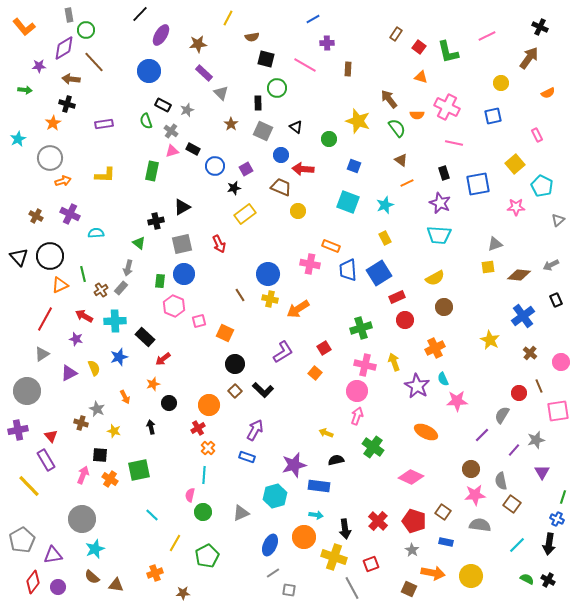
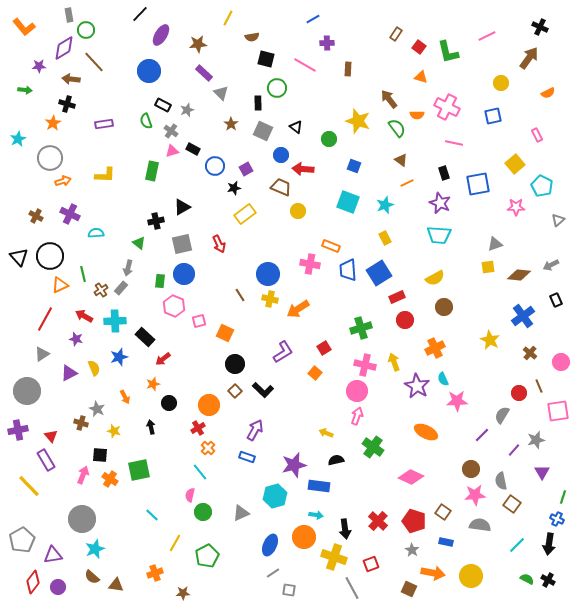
cyan line at (204, 475): moved 4 px left, 3 px up; rotated 42 degrees counterclockwise
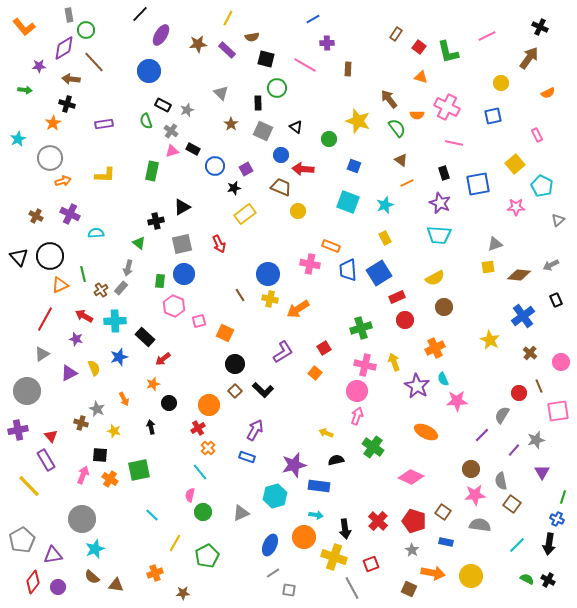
purple rectangle at (204, 73): moved 23 px right, 23 px up
orange arrow at (125, 397): moved 1 px left, 2 px down
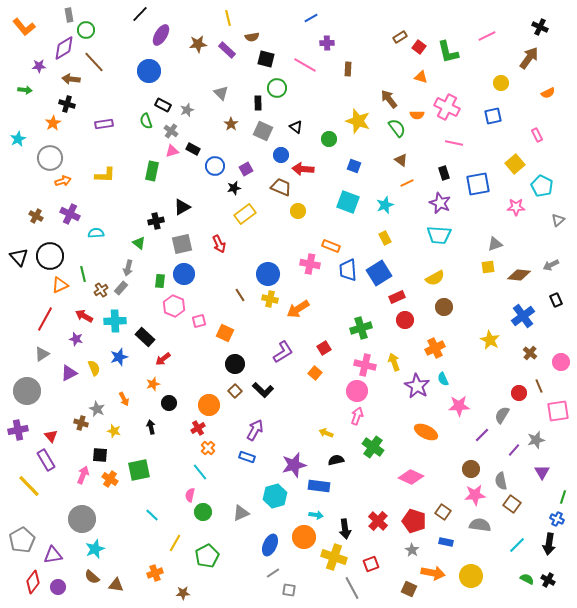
yellow line at (228, 18): rotated 42 degrees counterclockwise
blue line at (313, 19): moved 2 px left, 1 px up
brown rectangle at (396, 34): moved 4 px right, 3 px down; rotated 24 degrees clockwise
pink star at (457, 401): moved 2 px right, 5 px down
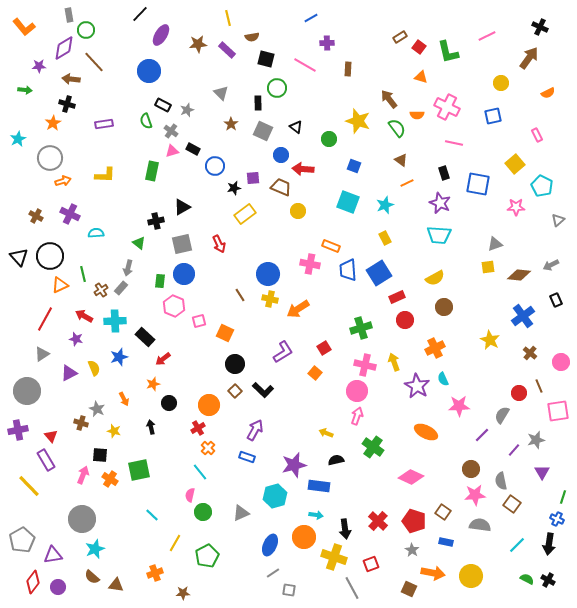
purple square at (246, 169): moved 7 px right, 9 px down; rotated 24 degrees clockwise
blue square at (478, 184): rotated 20 degrees clockwise
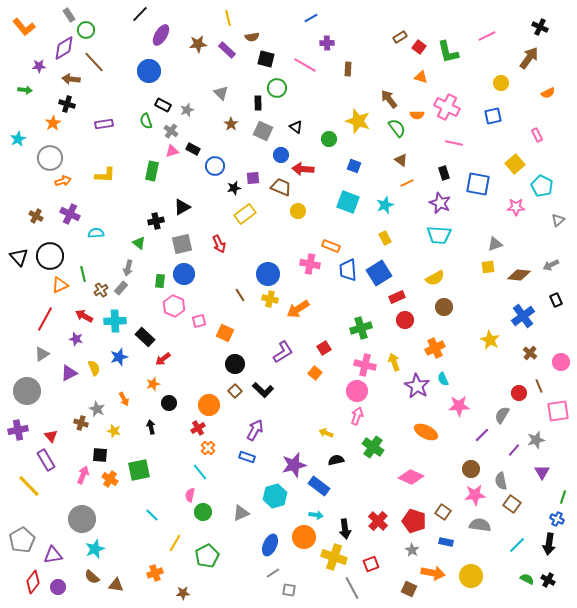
gray rectangle at (69, 15): rotated 24 degrees counterclockwise
blue rectangle at (319, 486): rotated 30 degrees clockwise
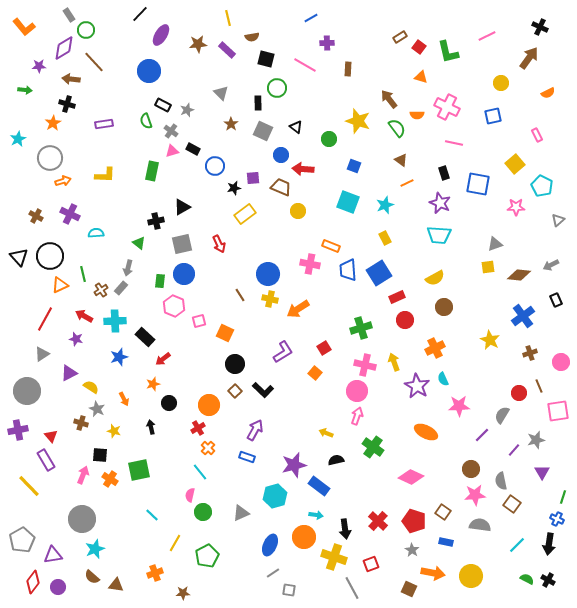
brown cross at (530, 353): rotated 32 degrees clockwise
yellow semicircle at (94, 368): moved 3 px left, 19 px down; rotated 35 degrees counterclockwise
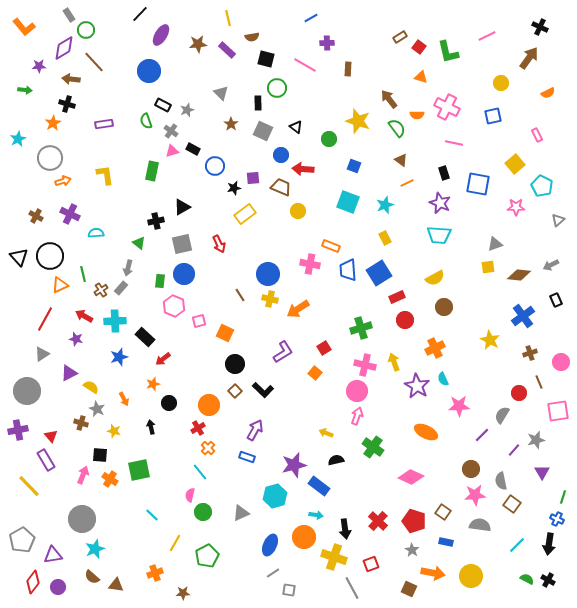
yellow L-shape at (105, 175): rotated 100 degrees counterclockwise
brown line at (539, 386): moved 4 px up
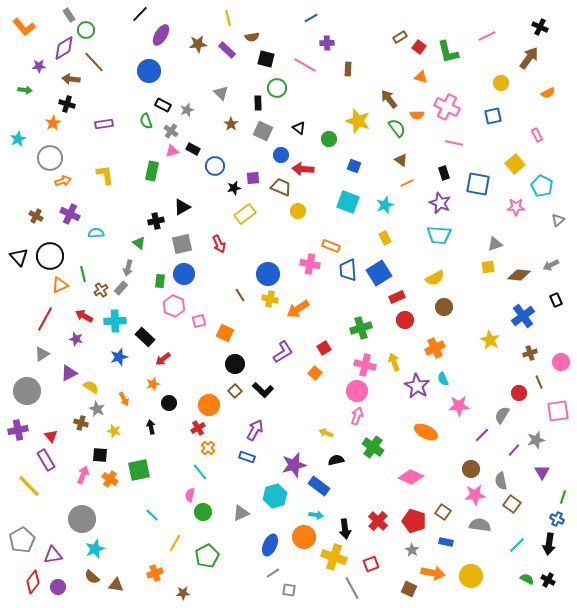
black triangle at (296, 127): moved 3 px right, 1 px down
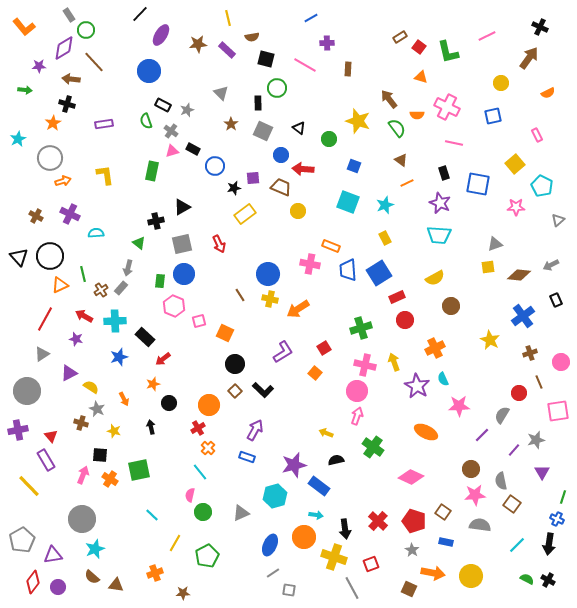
brown circle at (444, 307): moved 7 px right, 1 px up
